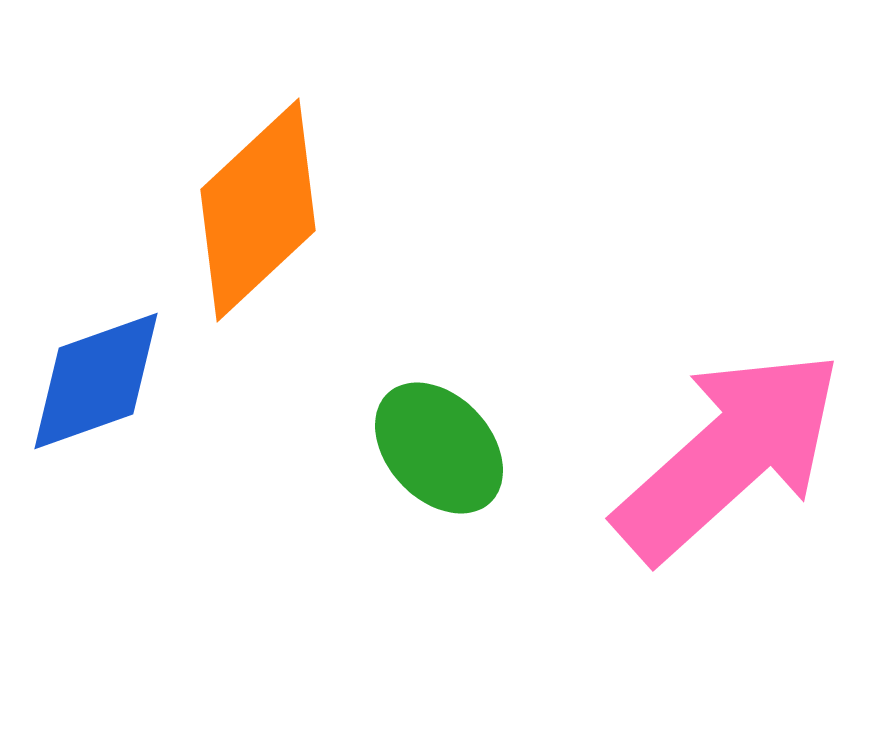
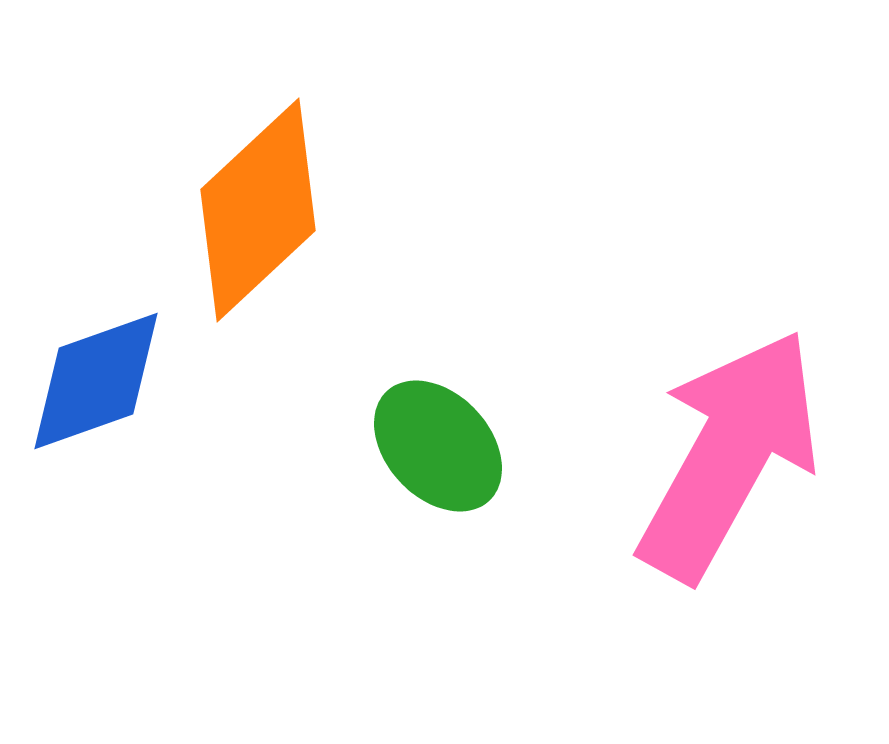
green ellipse: moved 1 px left, 2 px up
pink arrow: rotated 19 degrees counterclockwise
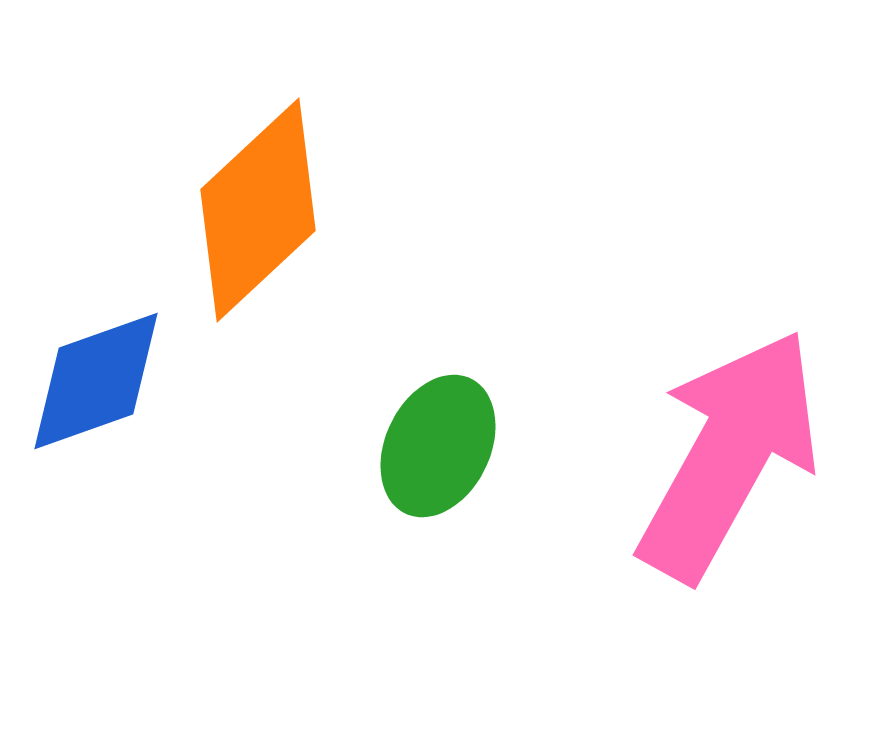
green ellipse: rotated 69 degrees clockwise
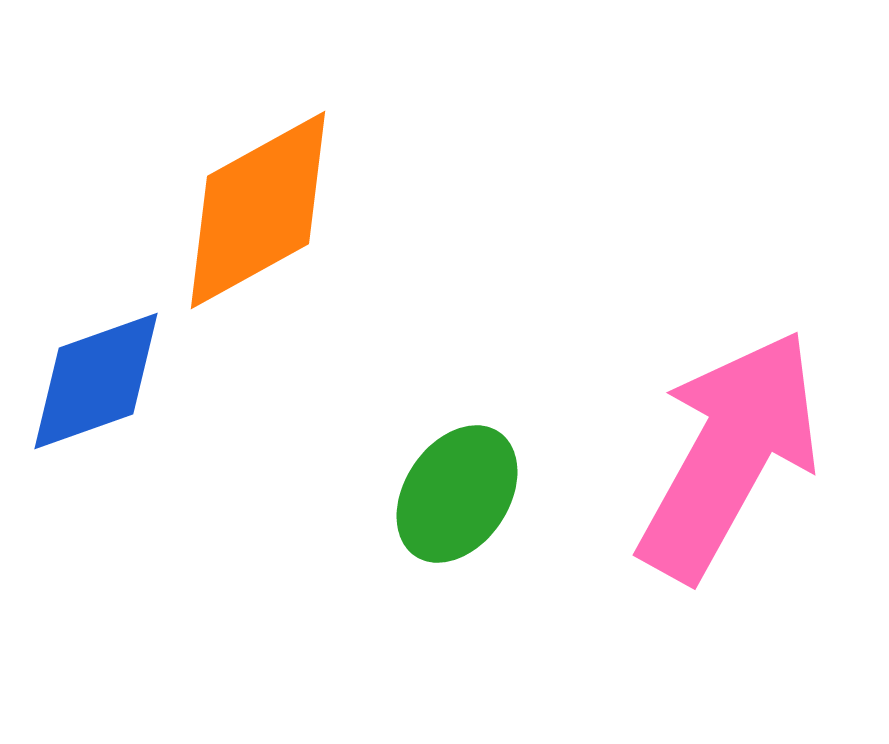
orange diamond: rotated 14 degrees clockwise
green ellipse: moved 19 px right, 48 px down; rotated 8 degrees clockwise
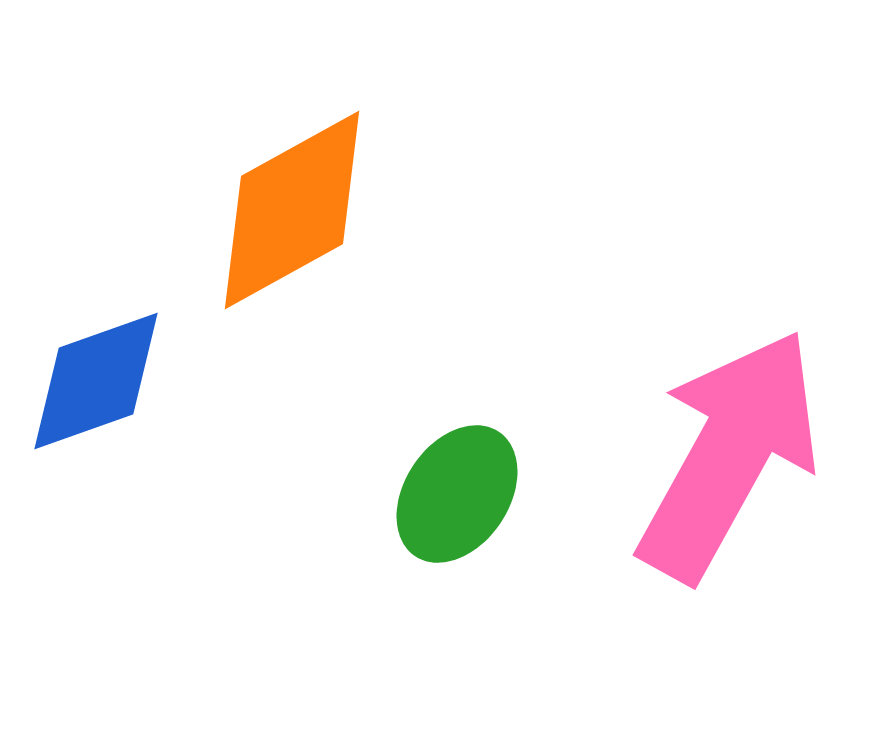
orange diamond: moved 34 px right
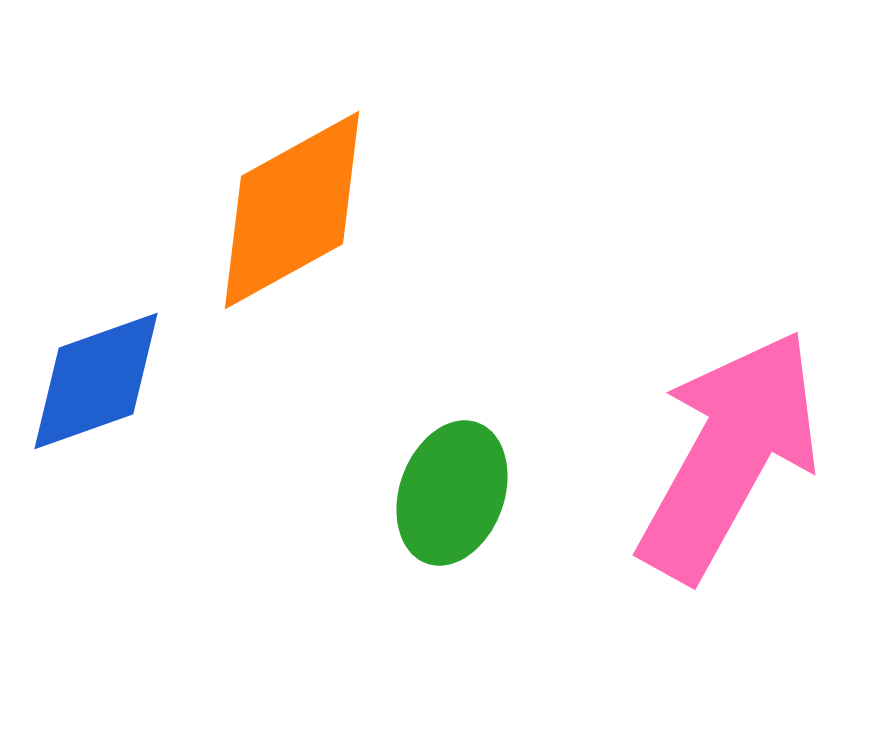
green ellipse: moved 5 px left, 1 px up; rotated 14 degrees counterclockwise
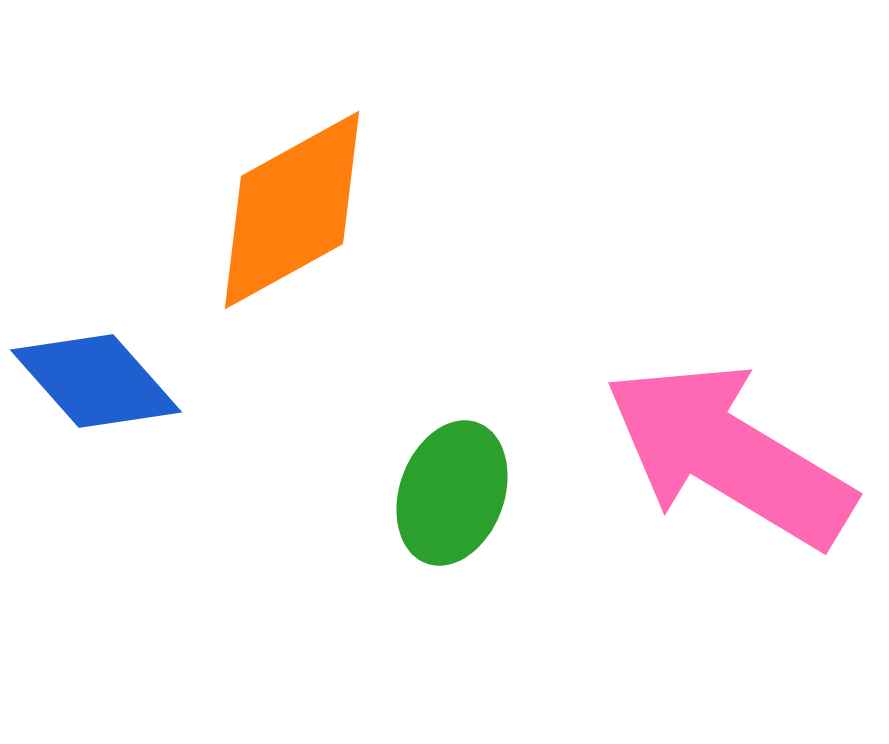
blue diamond: rotated 68 degrees clockwise
pink arrow: rotated 88 degrees counterclockwise
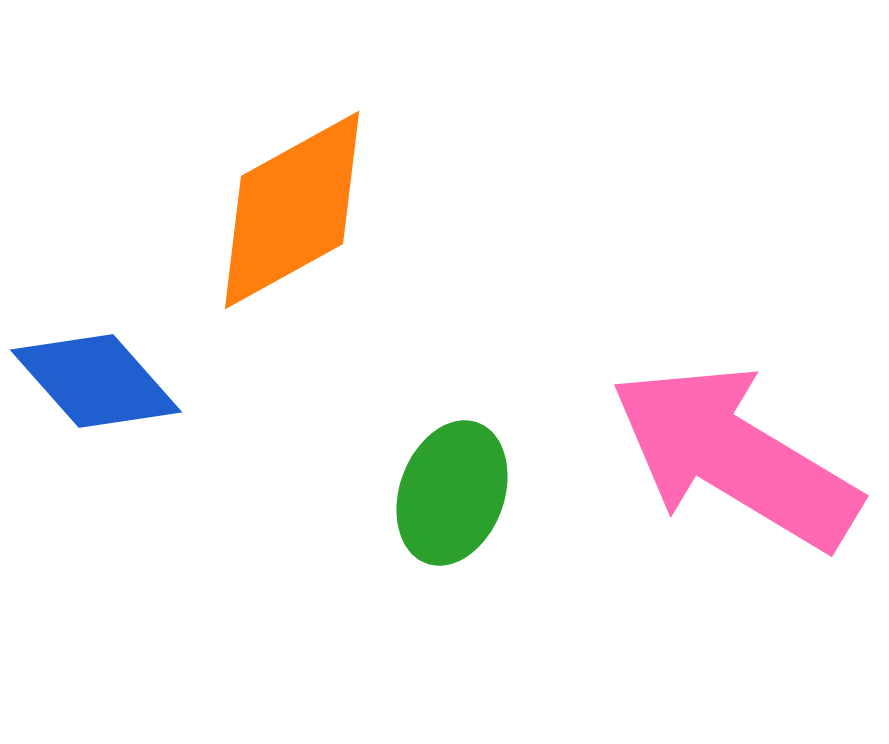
pink arrow: moved 6 px right, 2 px down
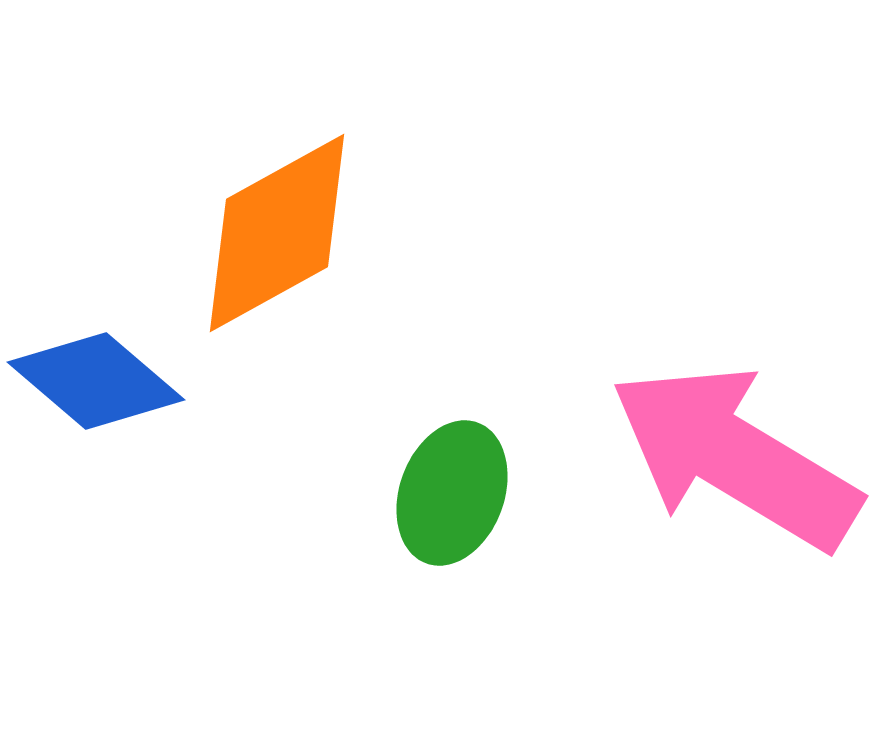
orange diamond: moved 15 px left, 23 px down
blue diamond: rotated 8 degrees counterclockwise
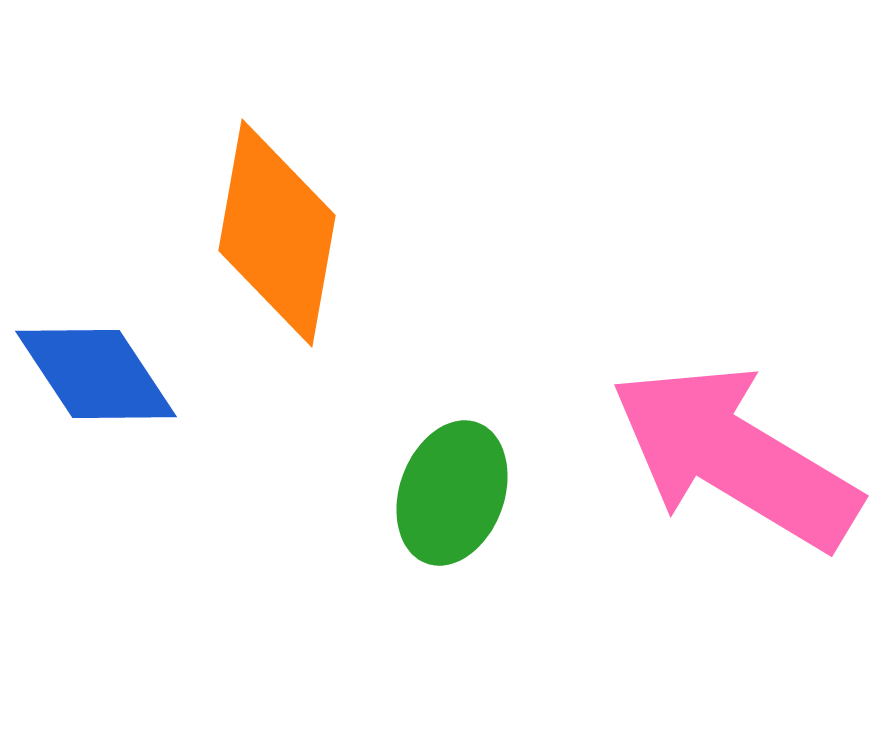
orange diamond: rotated 51 degrees counterclockwise
blue diamond: moved 7 px up; rotated 16 degrees clockwise
